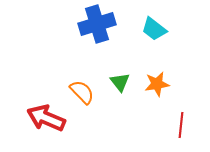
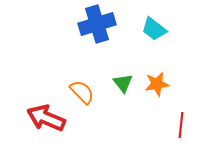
green triangle: moved 3 px right, 1 px down
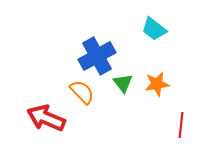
blue cross: moved 32 px down; rotated 12 degrees counterclockwise
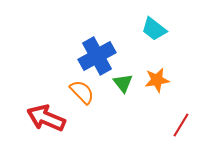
orange star: moved 4 px up
red line: rotated 25 degrees clockwise
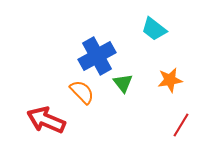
orange star: moved 13 px right
red arrow: moved 2 px down
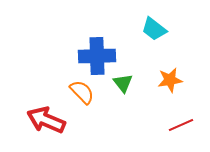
blue cross: rotated 27 degrees clockwise
red line: rotated 35 degrees clockwise
